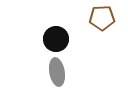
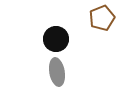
brown pentagon: rotated 20 degrees counterclockwise
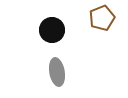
black circle: moved 4 px left, 9 px up
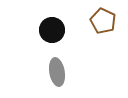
brown pentagon: moved 1 px right, 3 px down; rotated 25 degrees counterclockwise
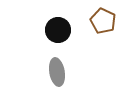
black circle: moved 6 px right
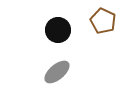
gray ellipse: rotated 60 degrees clockwise
